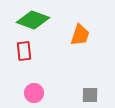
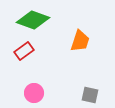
orange trapezoid: moved 6 px down
red rectangle: rotated 60 degrees clockwise
gray square: rotated 12 degrees clockwise
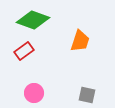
gray square: moved 3 px left
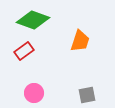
gray square: rotated 24 degrees counterclockwise
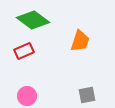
green diamond: rotated 16 degrees clockwise
red rectangle: rotated 12 degrees clockwise
pink circle: moved 7 px left, 3 px down
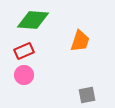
green diamond: rotated 32 degrees counterclockwise
pink circle: moved 3 px left, 21 px up
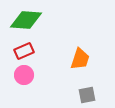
green diamond: moved 7 px left
orange trapezoid: moved 18 px down
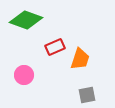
green diamond: rotated 16 degrees clockwise
red rectangle: moved 31 px right, 4 px up
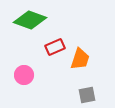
green diamond: moved 4 px right
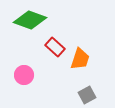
red rectangle: rotated 66 degrees clockwise
gray square: rotated 18 degrees counterclockwise
